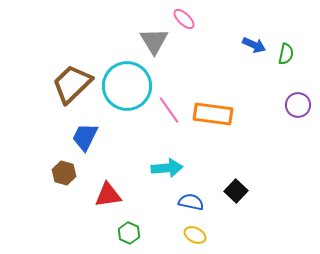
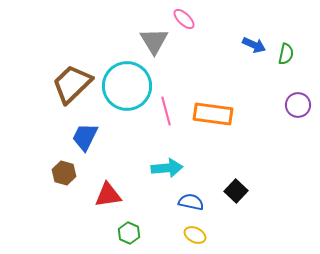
pink line: moved 3 px left, 1 px down; rotated 20 degrees clockwise
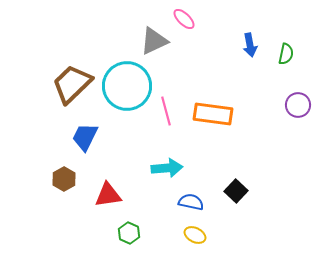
gray triangle: rotated 36 degrees clockwise
blue arrow: moved 4 px left; rotated 55 degrees clockwise
brown hexagon: moved 6 px down; rotated 15 degrees clockwise
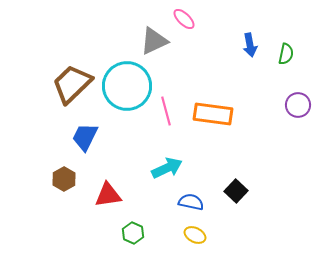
cyan arrow: rotated 20 degrees counterclockwise
green hexagon: moved 4 px right
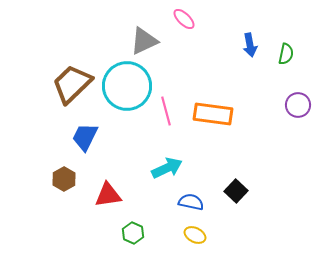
gray triangle: moved 10 px left
